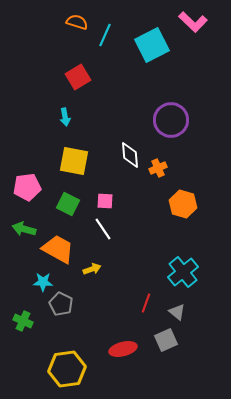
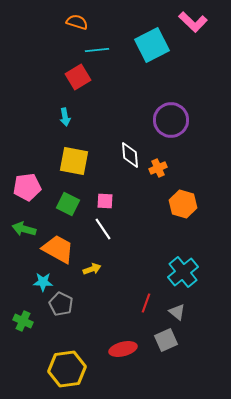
cyan line: moved 8 px left, 15 px down; rotated 60 degrees clockwise
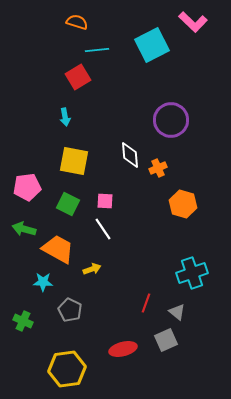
cyan cross: moved 9 px right, 1 px down; rotated 20 degrees clockwise
gray pentagon: moved 9 px right, 6 px down
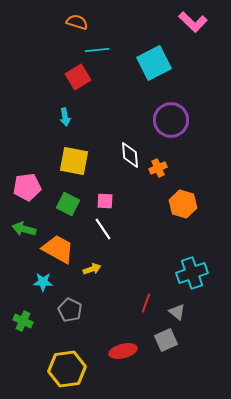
cyan square: moved 2 px right, 18 px down
red ellipse: moved 2 px down
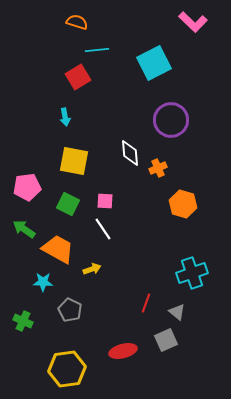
white diamond: moved 2 px up
green arrow: rotated 20 degrees clockwise
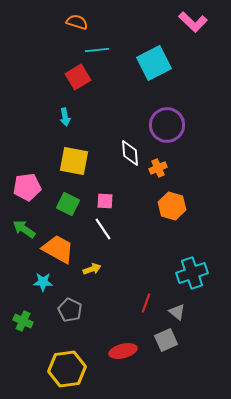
purple circle: moved 4 px left, 5 px down
orange hexagon: moved 11 px left, 2 px down
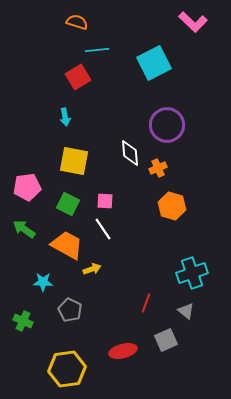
orange trapezoid: moved 9 px right, 4 px up
gray triangle: moved 9 px right, 1 px up
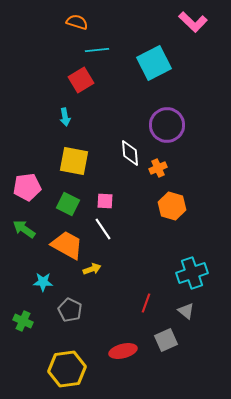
red square: moved 3 px right, 3 px down
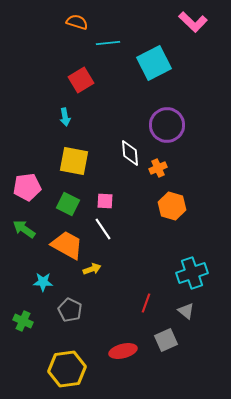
cyan line: moved 11 px right, 7 px up
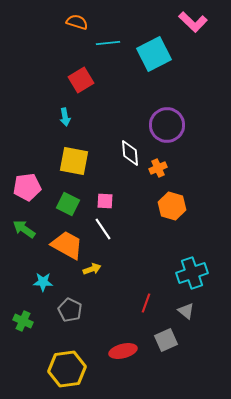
cyan square: moved 9 px up
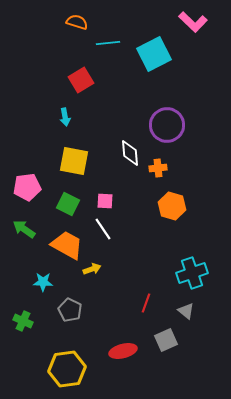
orange cross: rotated 18 degrees clockwise
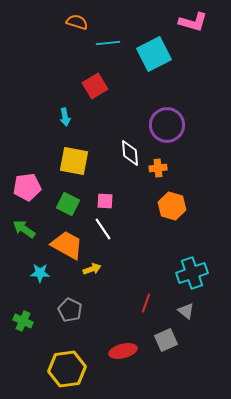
pink L-shape: rotated 28 degrees counterclockwise
red square: moved 14 px right, 6 px down
cyan star: moved 3 px left, 9 px up
